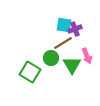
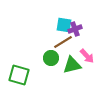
brown line: moved 1 px up
pink arrow: rotated 21 degrees counterclockwise
green triangle: rotated 48 degrees clockwise
green square: moved 11 px left, 3 px down; rotated 15 degrees counterclockwise
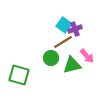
cyan square: rotated 28 degrees clockwise
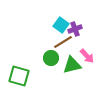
cyan square: moved 3 px left
green square: moved 1 px down
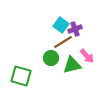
green square: moved 2 px right
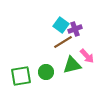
green circle: moved 5 px left, 14 px down
green square: rotated 25 degrees counterclockwise
